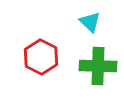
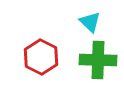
green cross: moved 6 px up
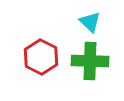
green cross: moved 8 px left, 1 px down
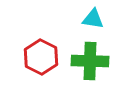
cyan triangle: moved 3 px right, 3 px up; rotated 35 degrees counterclockwise
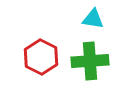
green cross: rotated 6 degrees counterclockwise
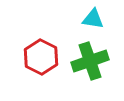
green cross: rotated 15 degrees counterclockwise
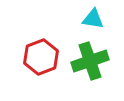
red hexagon: rotated 12 degrees clockwise
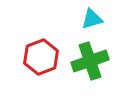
cyan triangle: moved 1 px left; rotated 25 degrees counterclockwise
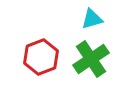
green cross: moved 1 px right, 2 px up; rotated 15 degrees counterclockwise
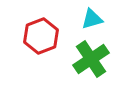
red hexagon: moved 21 px up
